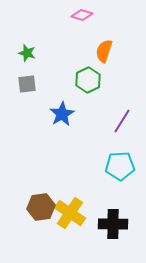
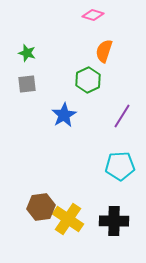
pink diamond: moved 11 px right
blue star: moved 2 px right, 1 px down
purple line: moved 5 px up
yellow cross: moved 2 px left, 6 px down
black cross: moved 1 px right, 3 px up
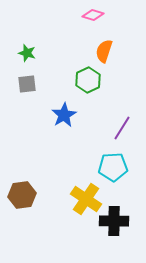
purple line: moved 12 px down
cyan pentagon: moved 7 px left, 1 px down
brown hexagon: moved 19 px left, 12 px up
yellow cross: moved 18 px right, 20 px up
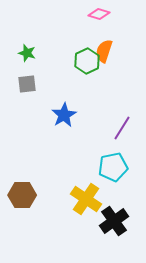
pink diamond: moved 6 px right, 1 px up
green hexagon: moved 1 px left, 19 px up
cyan pentagon: rotated 8 degrees counterclockwise
brown hexagon: rotated 8 degrees clockwise
black cross: rotated 36 degrees counterclockwise
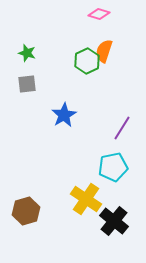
brown hexagon: moved 4 px right, 16 px down; rotated 16 degrees counterclockwise
black cross: rotated 16 degrees counterclockwise
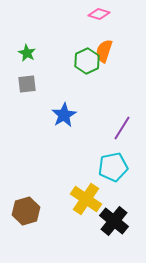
green star: rotated 12 degrees clockwise
